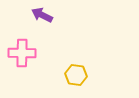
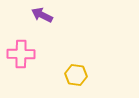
pink cross: moved 1 px left, 1 px down
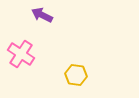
pink cross: rotated 32 degrees clockwise
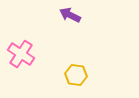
purple arrow: moved 28 px right
